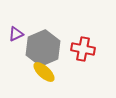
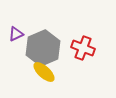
red cross: moved 1 px up; rotated 10 degrees clockwise
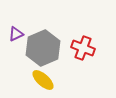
yellow ellipse: moved 1 px left, 8 px down
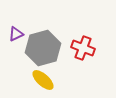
gray hexagon: rotated 8 degrees clockwise
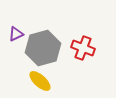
yellow ellipse: moved 3 px left, 1 px down
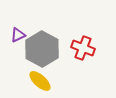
purple triangle: moved 2 px right, 1 px down
gray hexagon: moved 1 px left, 1 px down; rotated 16 degrees counterclockwise
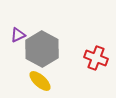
red cross: moved 13 px right, 10 px down
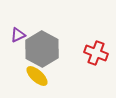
red cross: moved 5 px up
yellow ellipse: moved 3 px left, 5 px up
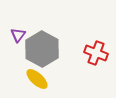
purple triangle: rotated 28 degrees counterclockwise
yellow ellipse: moved 3 px down
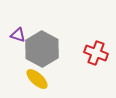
purple triangle: rotated 49 degrees counterclockwise
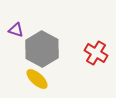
purple triangle: moved 2 px left, 5 px up
red cross: rotated 10 degrees clockwise
